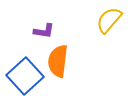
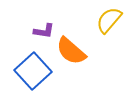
orange semicircle: moved 13 px right, 10 px up; rotated 56 degrees counterclockwise
blue square: moved 8 px right, 5 px up
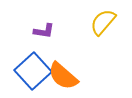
yellow semicircle: moved 6 px left, 2 px down
orange semicircle: moved 8 px left, 25 px down
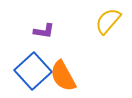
yellow semicircle: moved 5 px right, 1 px up
orange semicircle: rotated 20 degrees clockwise
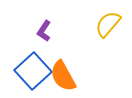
yellow semicircle: moved 3 px down
purple L-shape: rotated 115 degrees clockwise
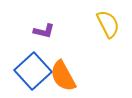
yellow semicircle: rotated 112 degrees clockwise
purple L-shape: rotated 110 degrees counterclockwise
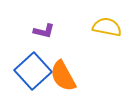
yellow semicircle: moved 1 px left, 3 px down; rotated 52 degrees counterclockwise
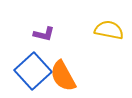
yellow semicircle: moved 2 px right, 3 px down
purple L-shape: moved 3 px down
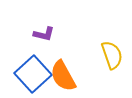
yellow semicircle: moved 3 px right, 25 px down; rotated 60 degrees clockwise
blue square: moved 3 px down
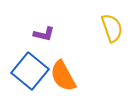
yellow semicircle: moved 27 px up
blue square: moved 3 px left, 3 px up; rotated 9 degrees counterclockwise
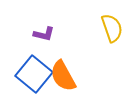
blue square: moved 4 px right, 3 px down
